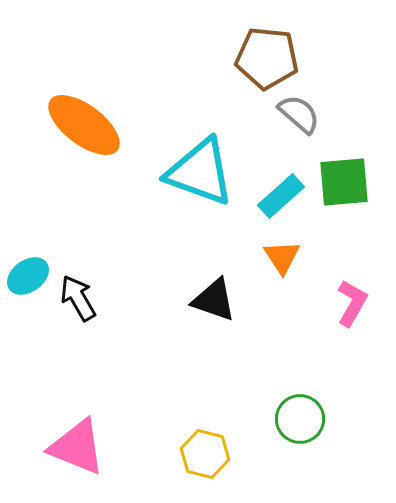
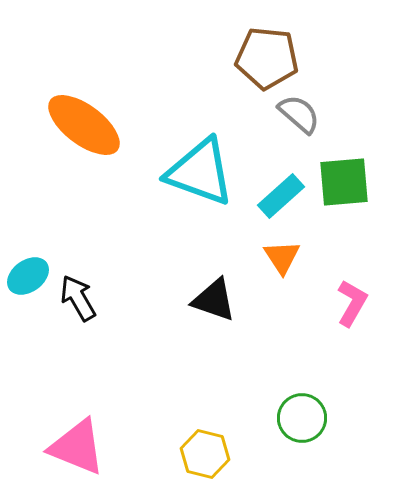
green circle: moved 2 px right, 1 px up
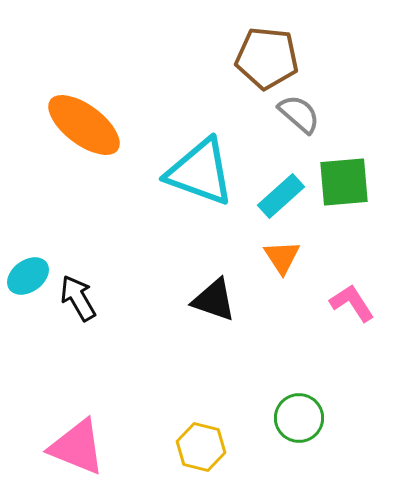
pink L-shape: rotated 63 degrees counterclockwise
green circle: moved 3 px left
yellow hexagon: moved 4 px left, 7 px up
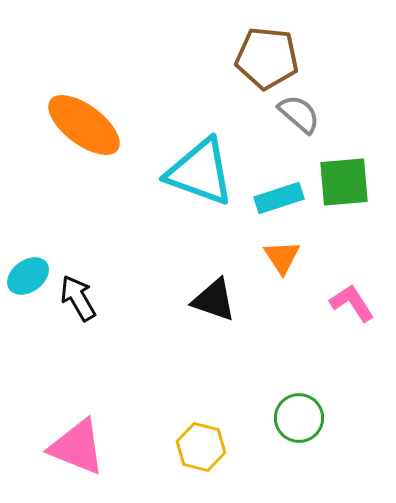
cyan rectangle: moved 2 px left, 2 px down; rotated 24 degrees clockwise
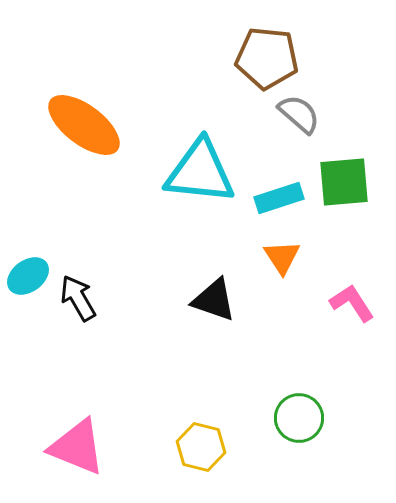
cyan triangle: rotated 14 degrees counterclockwise
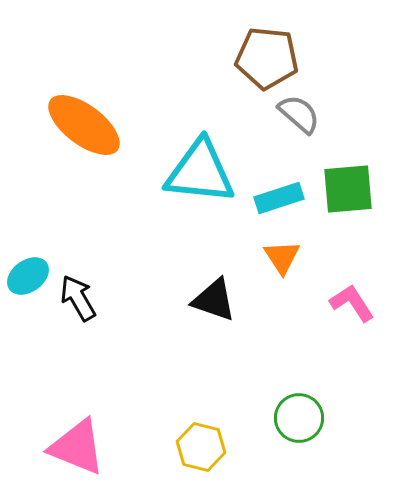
green square: moved 4 px right, 7 px down
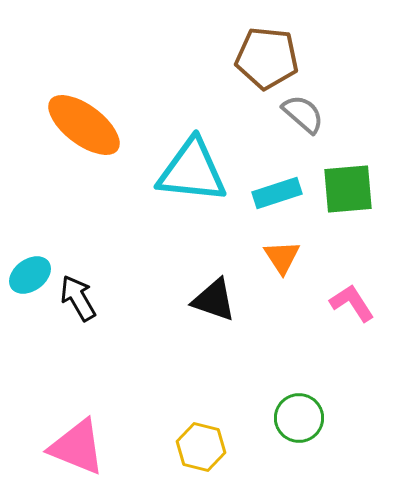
gray semicircle: moved 4 px right
cyan triangle: moved 8 px left, 1 px up
cyan rectangle: moved 2 px left, 5 px up
cyan ellipse: moved 2 px right, 1 px up
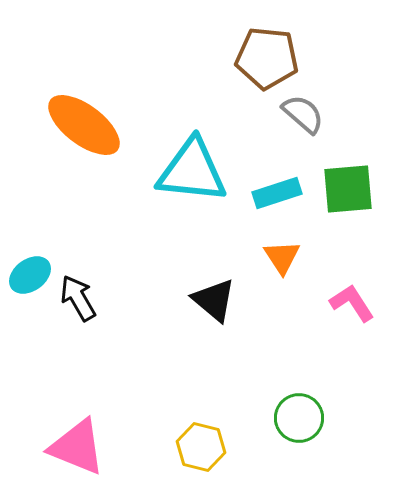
black triangle: rotated 21 degrees clockwise
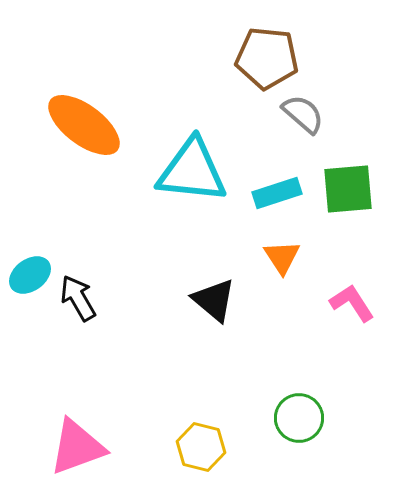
pink triangle: rotated 42 degrees counterclockwise
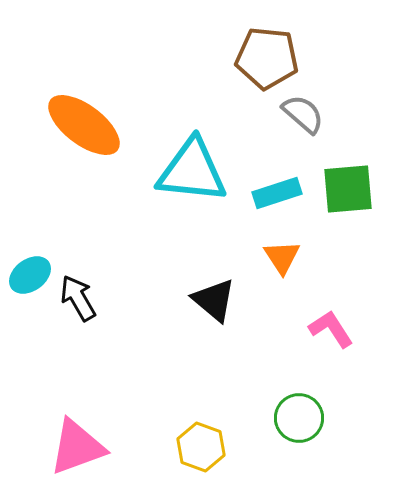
pink L-shape: moved 21 px left, 26 px down
yellow hexagon: rotated 6 degrees clockwise
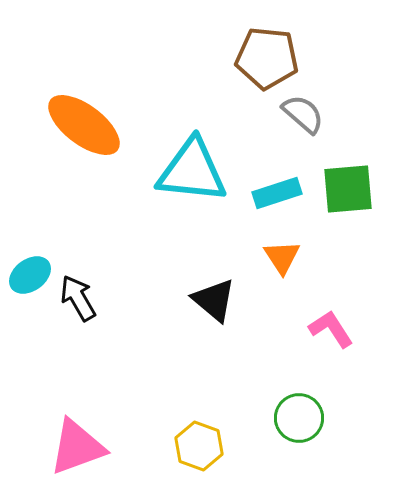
yellow hexagon: moved 2 px left, 1 px up
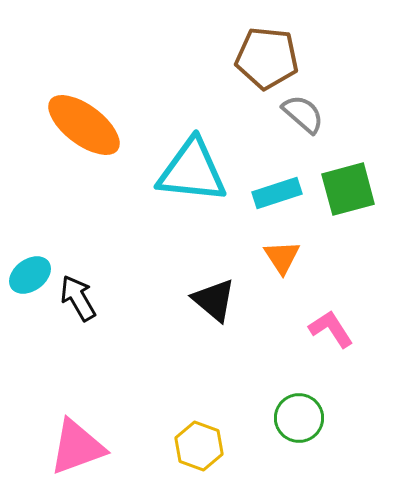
green square: rotated 10 degrees counterclockwise
